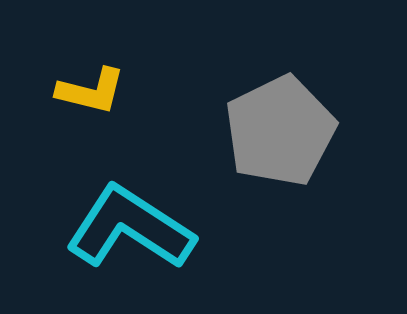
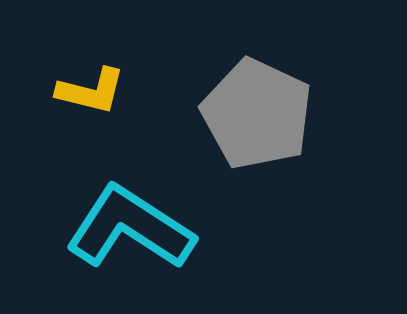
gray pentagon: moved 23 px left, 17 px up; rotated 21 degrees counterclockwise
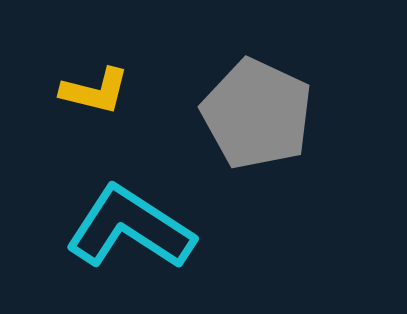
yellow L-shape: moved 4 px right
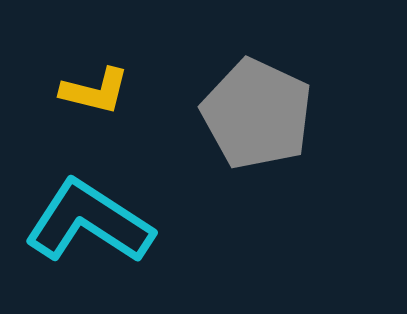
cyan L-shape: moved 41 px left, 6 px up
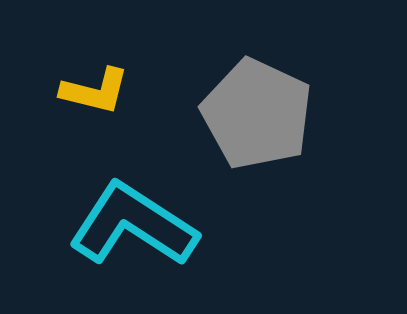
cyan L-shape: moved 44 px right, 3 px down
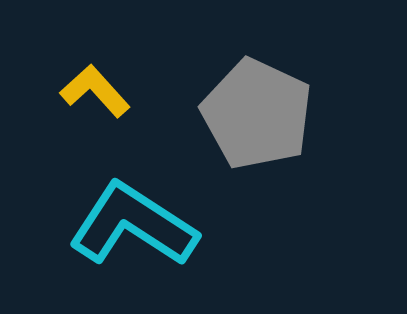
yellow L-shape: rotated 146 degrees counterclockwise
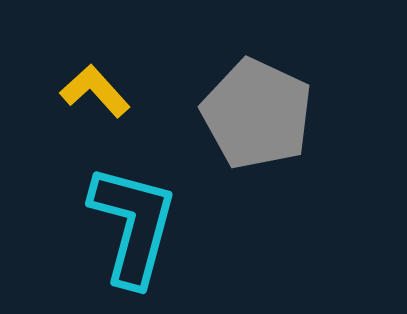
cyan L-shape: rotated 72 degrees clockwise
